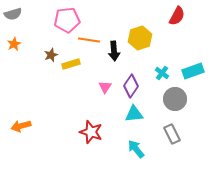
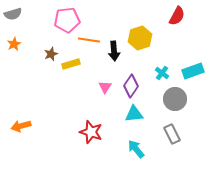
brown star: moved 1 px up
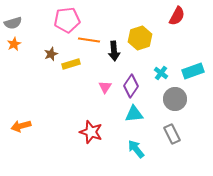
gray semicircle: moved 9 px down
cyan cross: moved 1 px left
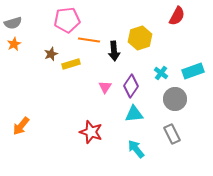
orange arrow: rotated 36 degrees counterclockwise
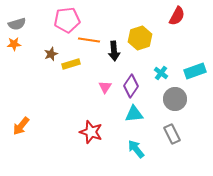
gray semicircle: moved 4 px right, 1 px down
orange star: rotated 24 degrees clockwise
cyan rectangle: moved 2 px right
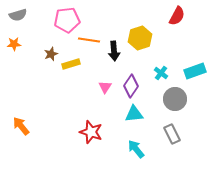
gray semicircle: moved 1 px right, 9 px up
orange arrow: rotated 102 degrees clockwise
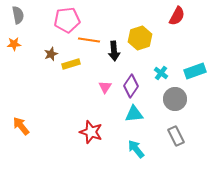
gray semicircle: rotated 84 degrees counterclockwise
gray rectangle: moved 4 px right, 2 px down
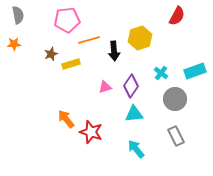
orange line: rotated 25 degrees counterclockwise
pink triangle: rotated 40 degrees clockwise
orange arrow: moved 45 px right, 7 px up
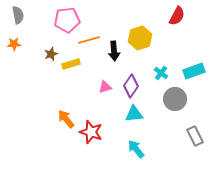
cyan rectangle: moved 1 px left
gray rectangle: moved 19 px right
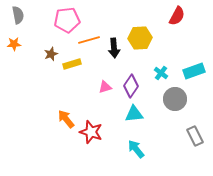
yellow hexagon: rotated 15 degrees clockwise
black arrow: moved 3 px up
yellow rectangle: moved 1 px right
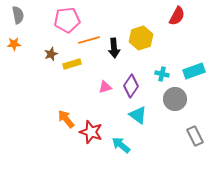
yellow hexagon: moved 1 px right; rotated 15 degrees counterclockwise
cyan cross: moved 1 px right, 1 px down; rotated 24 degrees counterclockwise
cyan triangle: moved 4 px right, 1 px down; rotated 42 degrees clockwise
cyan arrow: moved 15 px left, 4 px up; rotated 12 degrees counterclockwise
